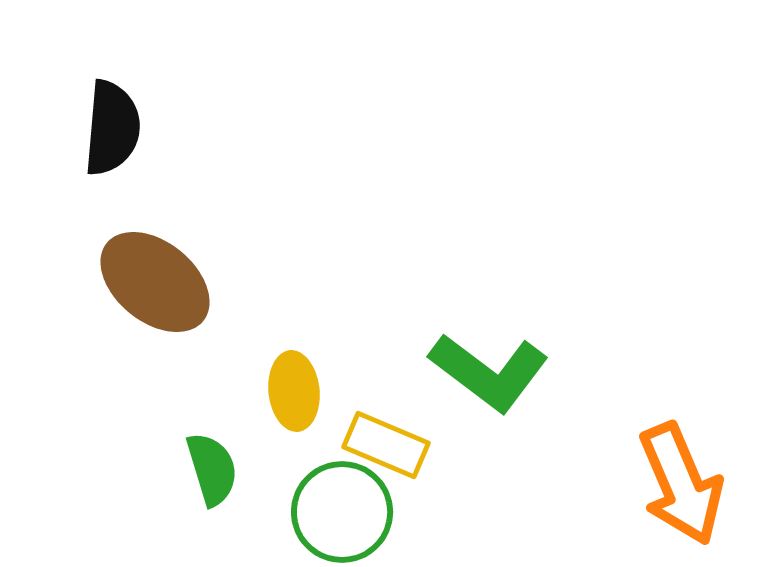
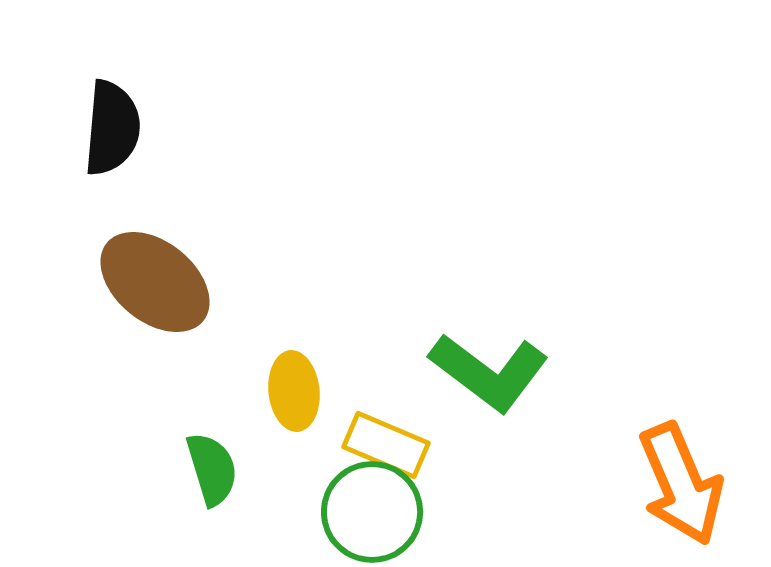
green circle: moved 30 px right
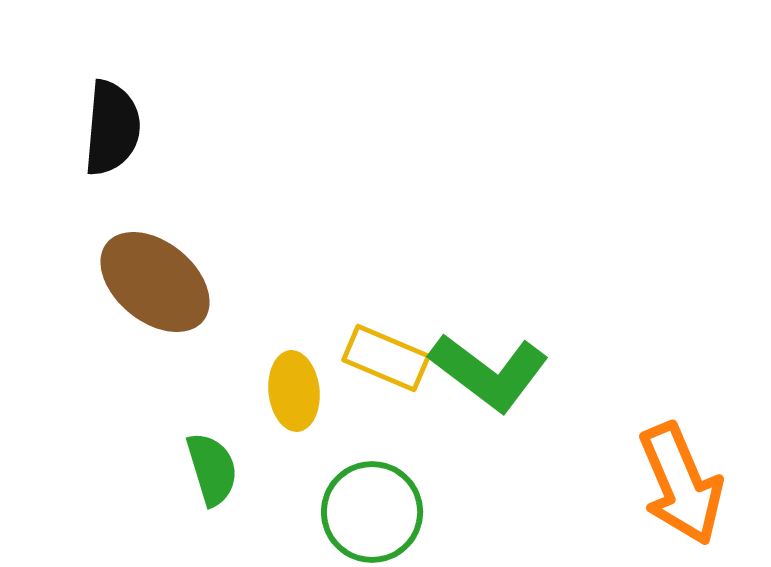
yellow rectangle: moved 87 px up
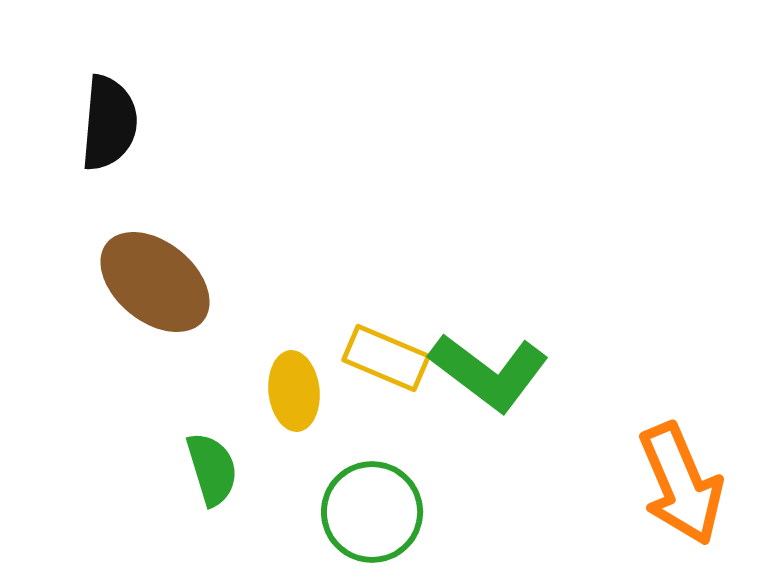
black semicircle: moved 3 px left, 5 px up
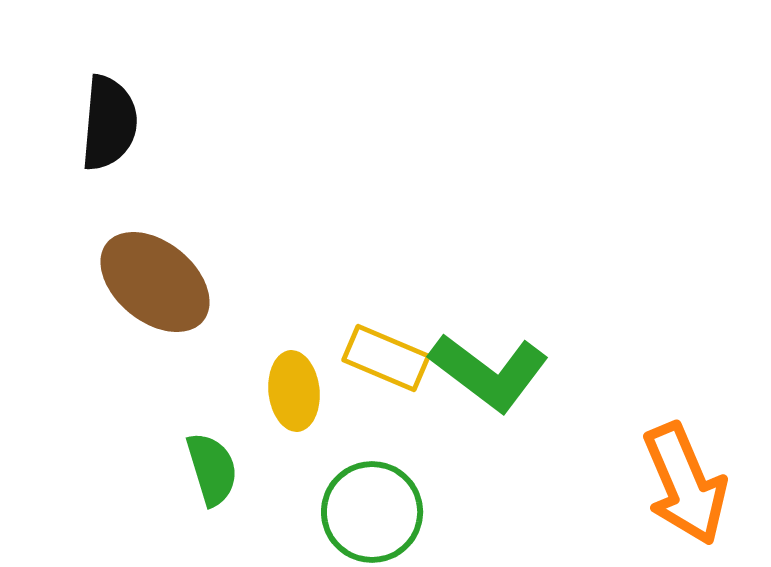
orange arrow: moved 4 px right
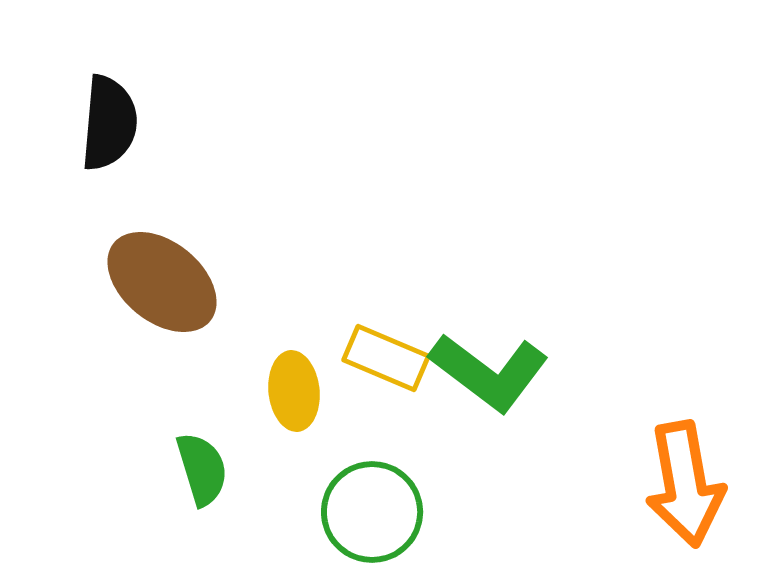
brown ellipse: moved 7 px right
green semicircle: moved 10 px left
orange arrow: rotated 13 degrees clockwise
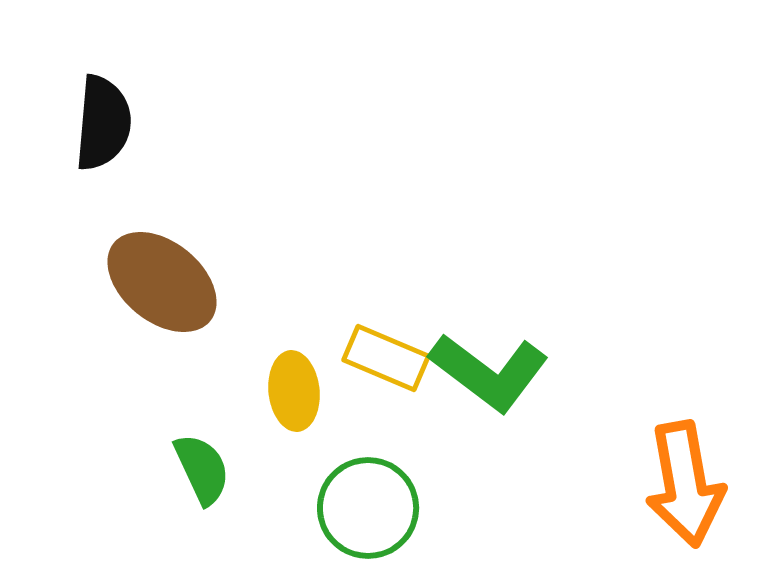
black semicircle: moved 6 px left
green semicircle: rotated 8 degrees counterclockwise
green circle: moved 4 px left, 4 px up
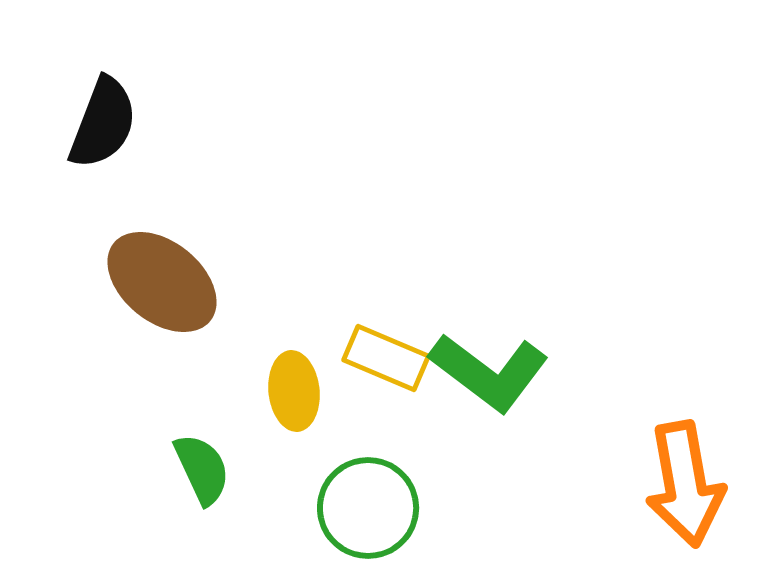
black semicircle: rotated 16 degrees clockwise
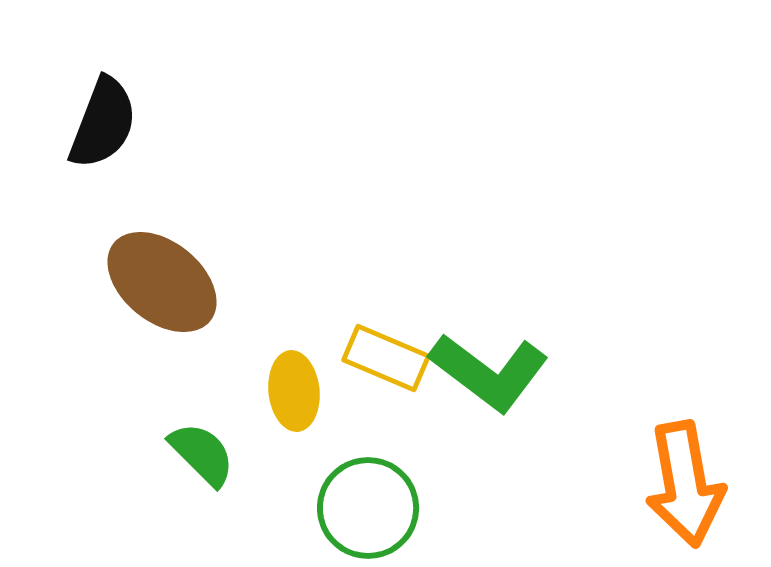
green semicircle: moved 15 px up; rotated 20 degrees counterclockwise
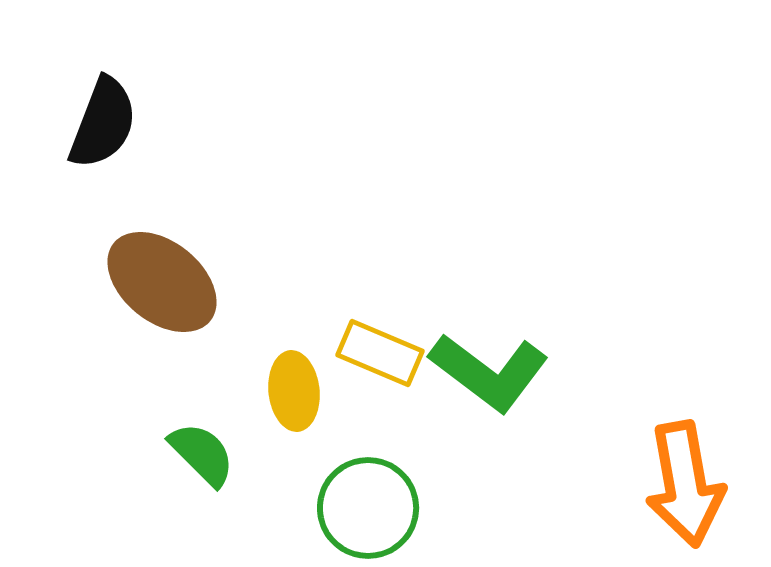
yellow rectangle: moved 6 px left, 5 px up
